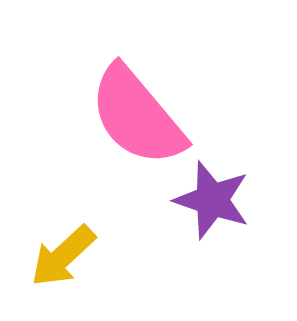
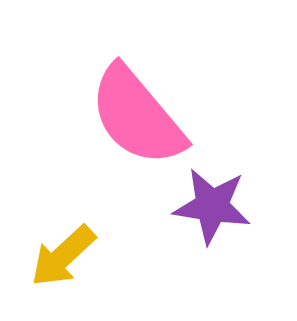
purple star: moved 6 px down; rotated 10 degrees counterclockwise
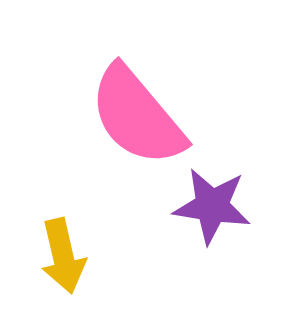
yellow arrow: rotated 60 degrees counterclockwise
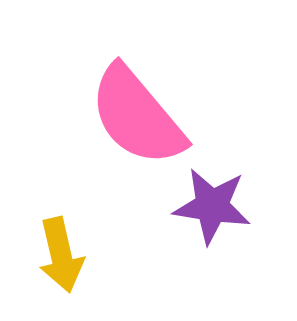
yellow arrow: moved 2 px left, 1 px up
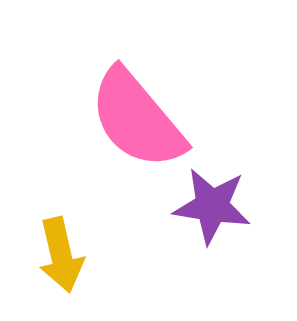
pink semicircle: moved 3 px down
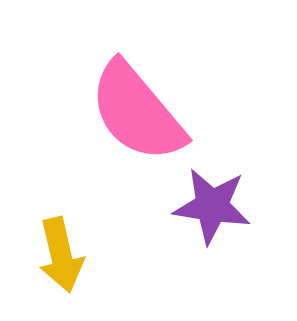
pink semicircle: moved 7 px up
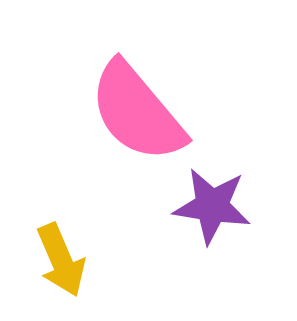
yellow arrow: moved 5 px down; rotated 10 degrees counterclockwise
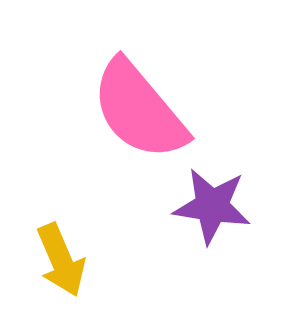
pink semicircle: moved 2 px right, 2 px up
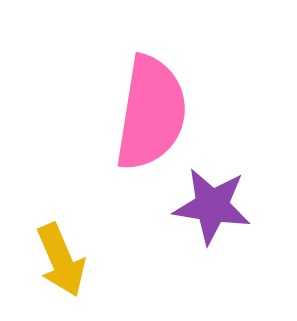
pink semicircle: moved 12 px right, 3 px down; rotated 131 degrees counterclockwise
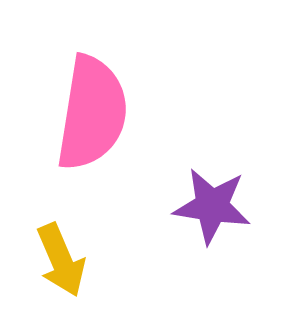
pink semicircle: moved 59 px left
